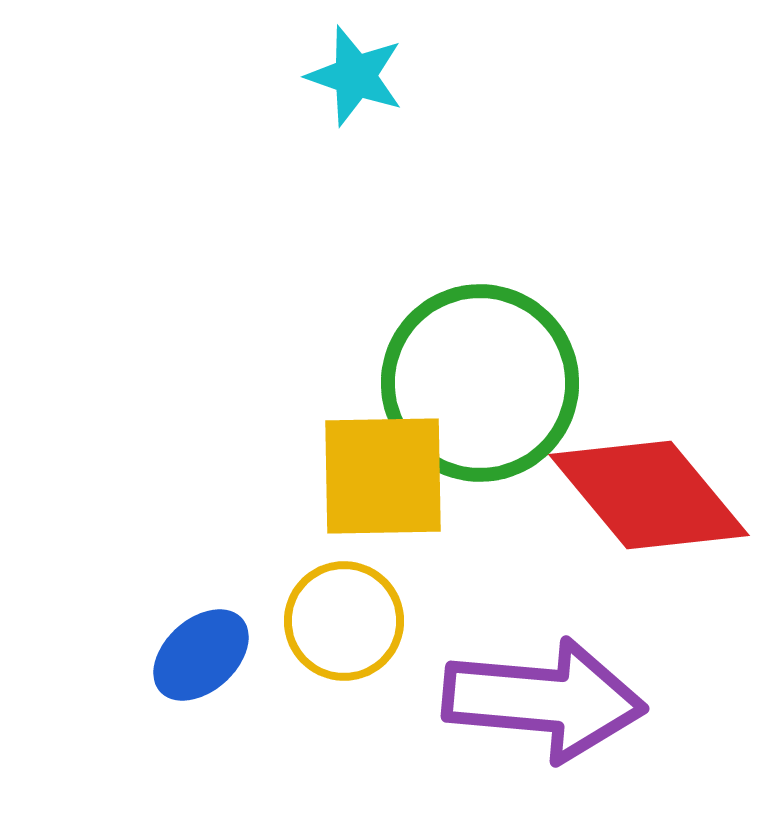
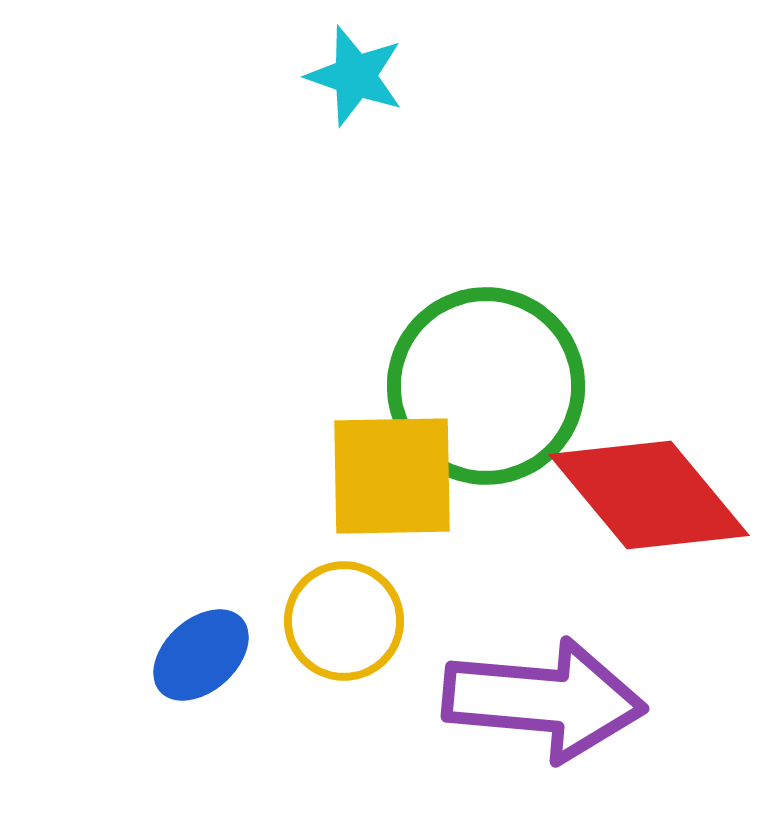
green circle: moved 6 px right, 3 px down
yellow square: moved 9 px right
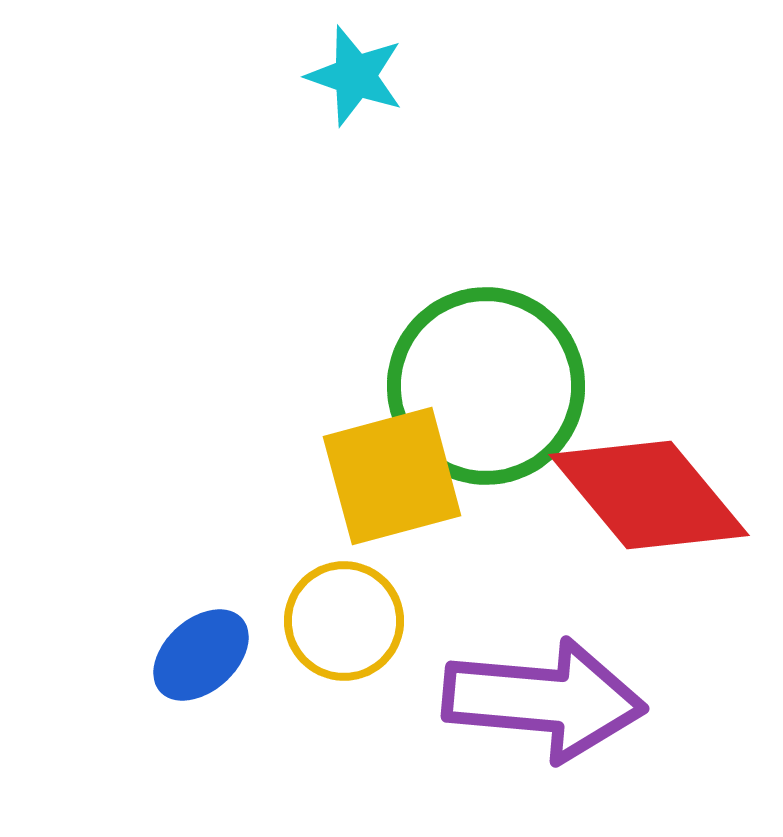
yellow square: rotated 14 degrees counterclockwise
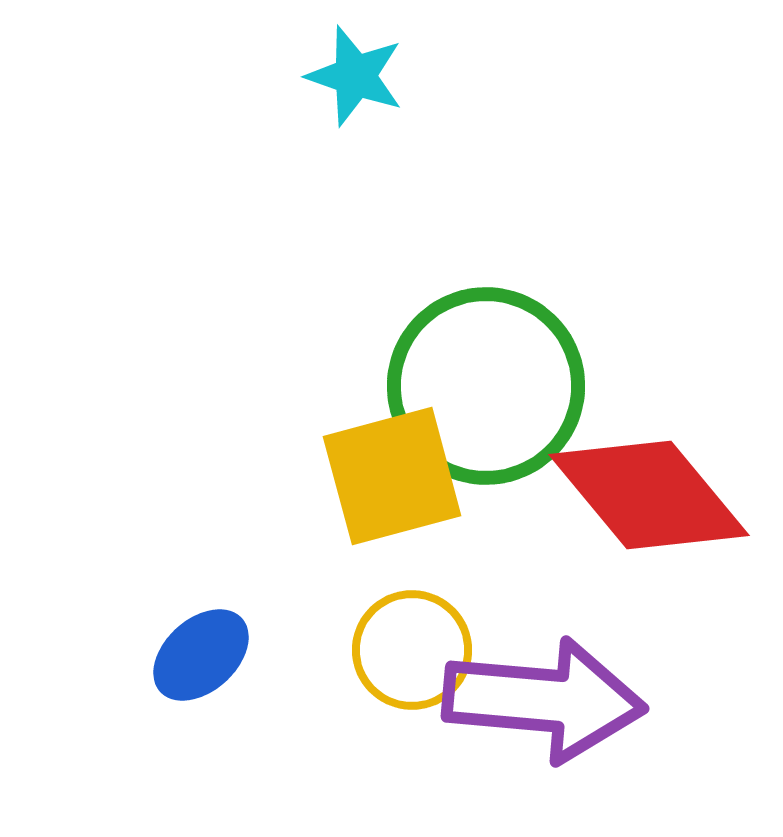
yellow circle: moved 68 px right, 29 px down
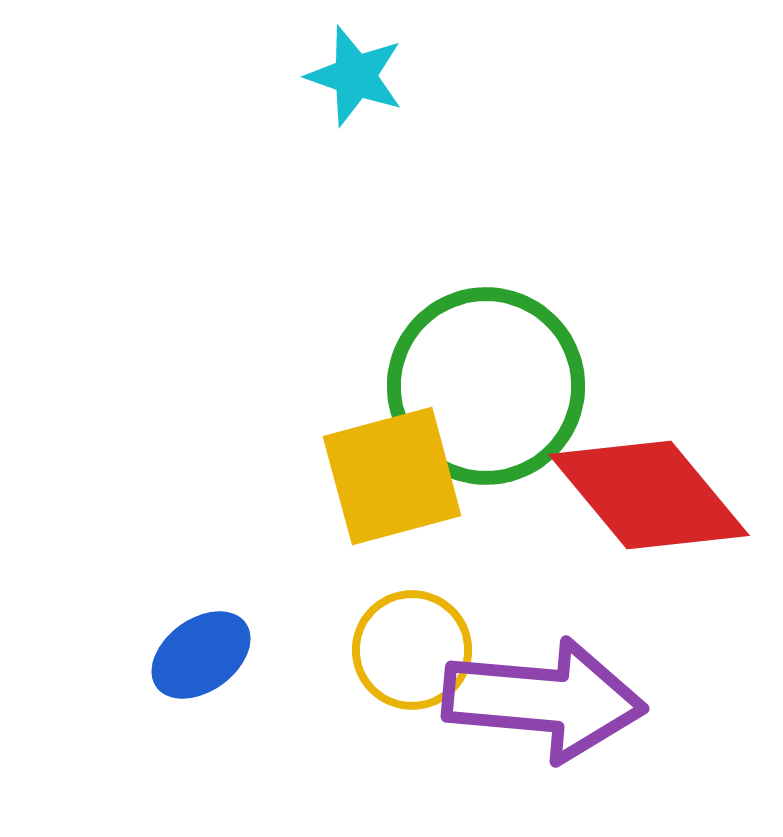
blue ellipse: rotated 6 degrees clockwise
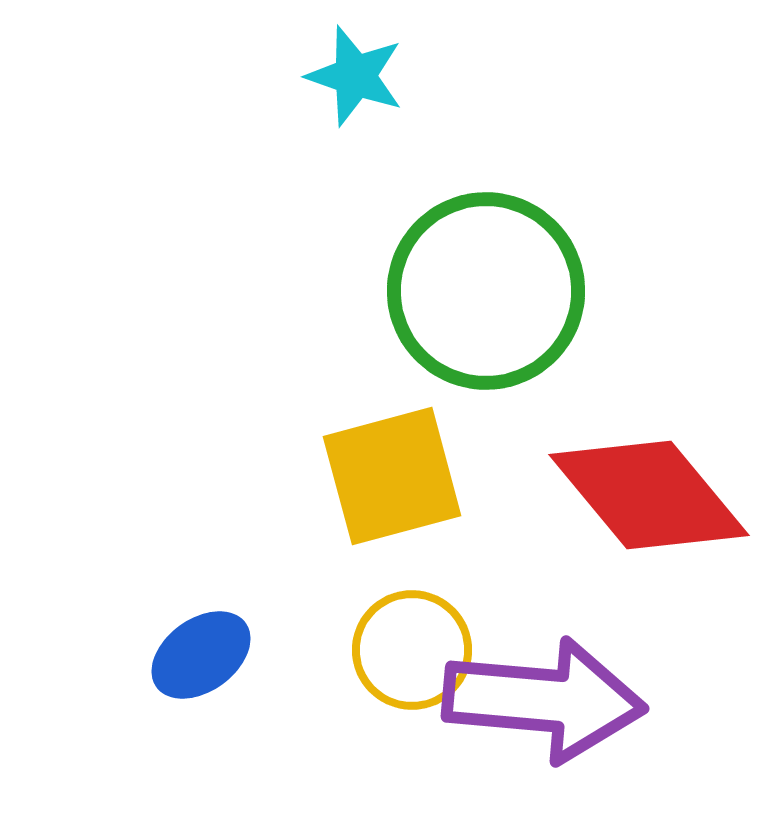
green circle: moved 95 px up
